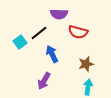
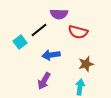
black line: moved 3 px up
blue arrow: moved 1 px left, 1 px down; rotated 72 degrees counterclockwise
cyan arrow: moved 8 px left
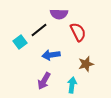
red semicircle: rotated 132 degrees counterclockwise
cyan arrow: moved 8 px left, 2 px up
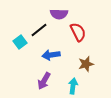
cyan arrow: moved 1 px right, 1 px down
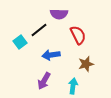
red semicircle: moved 3 px down
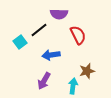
brown star: moved 1 px right, 7 px down
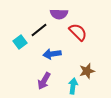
red semicircle: moved 3 px up; rotated 18 degrees counterclockwise
blue arrow: moved 1 px right, 1 px up
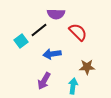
purple semicircle: moved 3 px left
cyan square: moved 1 px right, 1 px up
brown star: moved 4 px up; rotated 14 degrees clockwise
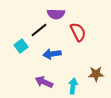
red semicircle: rotated 18 degrees clockwise
cyan square: moved 5 px down
brown star: moved 9 px right, 7 px down
purple arrow: moved 1 px down; rotated 84 degrees clockwise
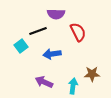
black line: moved 1 px left, 1 px down; rotated 18 degrees clockwise
brown star: moved 4 px left
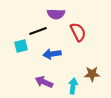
cyan square: rotated 24 degrees clockwise
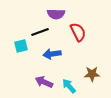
black line: moved 2 px right, 1 px down
cyan arrow: moved 4 px left; rotated 49 degrees counterclockwise
